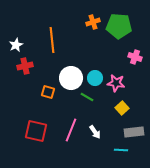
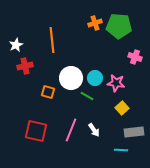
orange cross: moved 2 px right, 1 px down
green line: moved 1 px up
white arrow: moved 1 px left, 2 px up
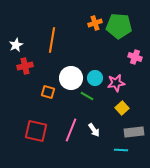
orange line: rotated 15 degrees clockwise
pink star: rotated 18 degrees counterclockwise
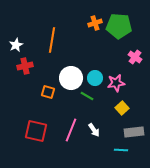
pink cross: rotated 16 degrees clockwise
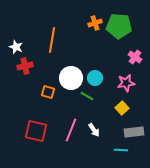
white star: moved 2 px down; rotated 24 degrees counterclockwise
pink star: moved 10 px right
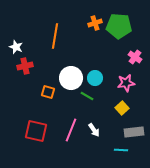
orange line: moved 3 px right, 4 px up
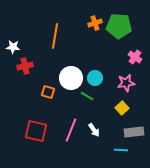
white star: moved 3 px left; rotated 16 degrees counterclockwise
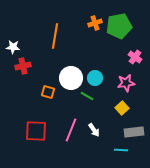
green pentagon: rotated 15 degrees counterclockwise
red cross: moved 2 px left
red square: rotated 10 degrees counterclockwise
